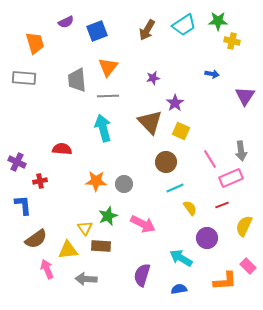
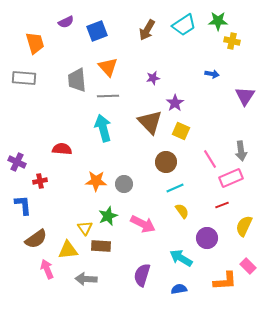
orange triangle at (108, 67): rotated 20 degrees counterclockwise
yellow semicircle at (190, 208): moved 8 px left, 3 px down
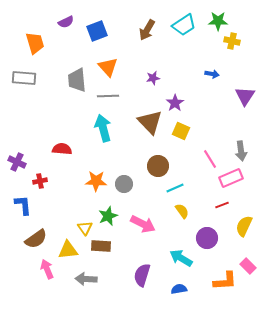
brown circle at (166, 162): moved 8 px left, 4 px down
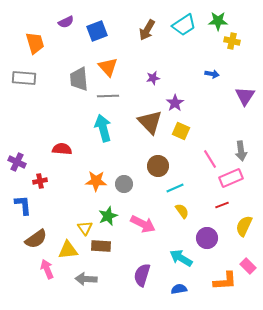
gray trapezoid at (77, 80): moved 2 px right, 1 px up
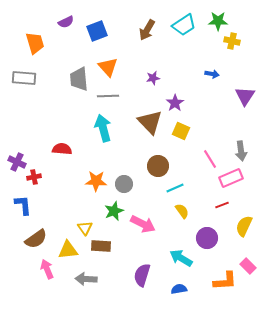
red cross at (40, 181): moved 6 px left, 4 px up
green star at (108, 216): moved 6 px right, 5 px up
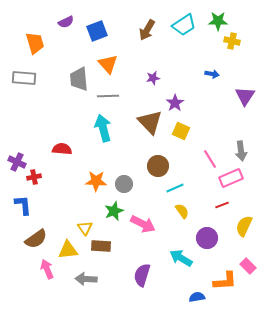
orange triangle at (108, 67): moved 3 px up
blue semicircle at (179, 289): moved 18 px right, 8 px down
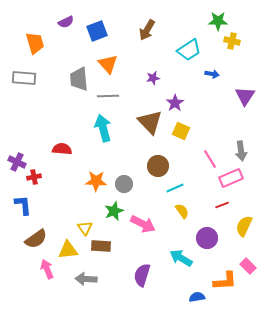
cyan trapezoid at (184, 25): moved 5 px right, 25 px down
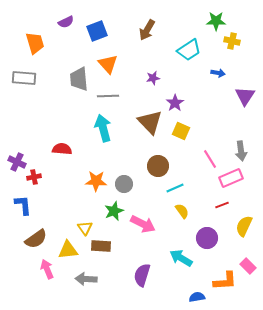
green star at (218, 21): moved 2 px left
blue arrow at (212, 74): moved 6 px right, 1 px up
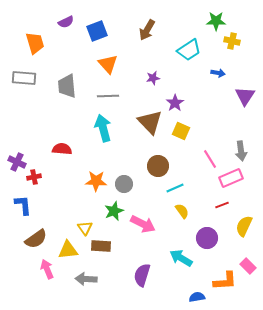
gray trapezoid at (79, 79): moved 12 px left, 7 px down
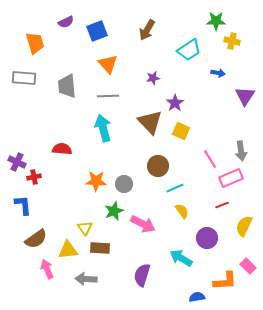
brown rectangle at (101, 246): moved 1 px left, 2 px down
